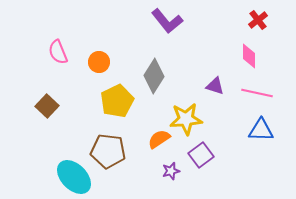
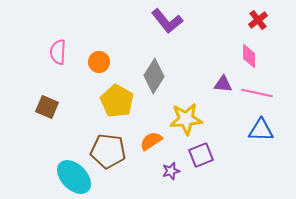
pink semicircle: rotated 25 degrees clockwise
purple triangle: moved 8 px right, 2 px up; rotated 12 degrees counterclockwise
yellow pentagon: rotated 16 degrees counterclockwise
brown square: moved 1 px down; rotated 20 degrees counterclockwise
orange semicircle: moved 8 px left, 2 px down
purple square: rotated 15 degrees clockwise
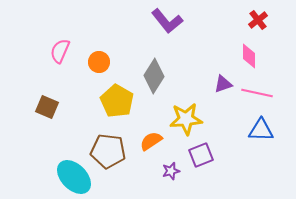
pink semicircle: moved 2 px right, 1 px up; rotated 20 degrees clockwise
purple triangle: rotated 24 degrees counterclockwise
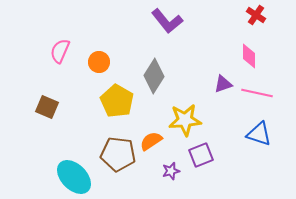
red cross: moved 2 px left, 5 px up; rotated 18 degrees counterclockwise
yellow star: moved 1 px left, 1 px down
blue triangle: moved 2 px left, 4 px down; rotated 16 degrees clockwise
brown pentagon: moved 10 px right, 3 px down
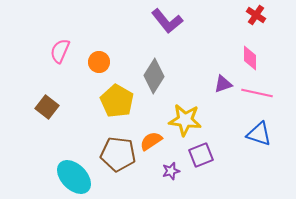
pink diamond: moved 1 px right, 2 px down
brown square: rotated 15 degrees clockwise
yellow star: rotated 12 degrees clockwise
